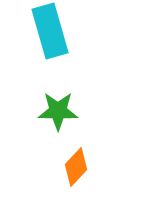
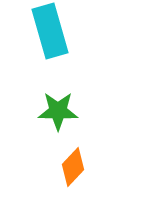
orange diamond: moved 3 px left
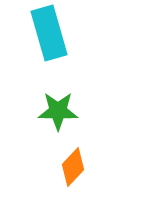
cyan rectangle: moved 1 px left, 2 px down
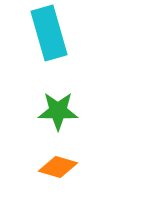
orange diamond: moved 15 px left; rotated 63 degrees clockwise
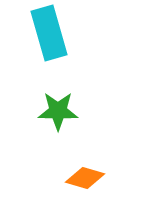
orange diamond: moved 27 px right, 11 px down
